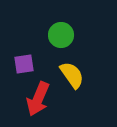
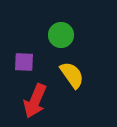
purple square: moved 2 px up; rotated 10 degrees clockwise
red arrow: moved 3 px left, 2 px down
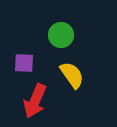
purple square: moved 1 px down
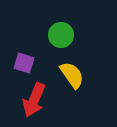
purple square: rotated 15 degrees clockwise
red arrow: moved 1 px left, 1 px up
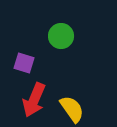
green circle: moved 1 px down
yellow semicircle: moved 34 px down
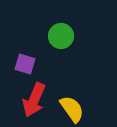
purple square: moved 1 px right, 1 px down
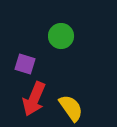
red arrow: moved 1 px up
yellow semicircle: moved 1 px left, 1 px up
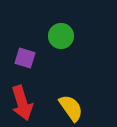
purple square: moved 6 px up
red arrow: moved 12 px left, 4 px down; rotated 40 degrees counterclockwise
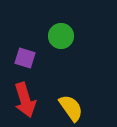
red arrow: moved 3 px right, 3 px up
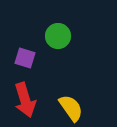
green circle: moved 3 px left
